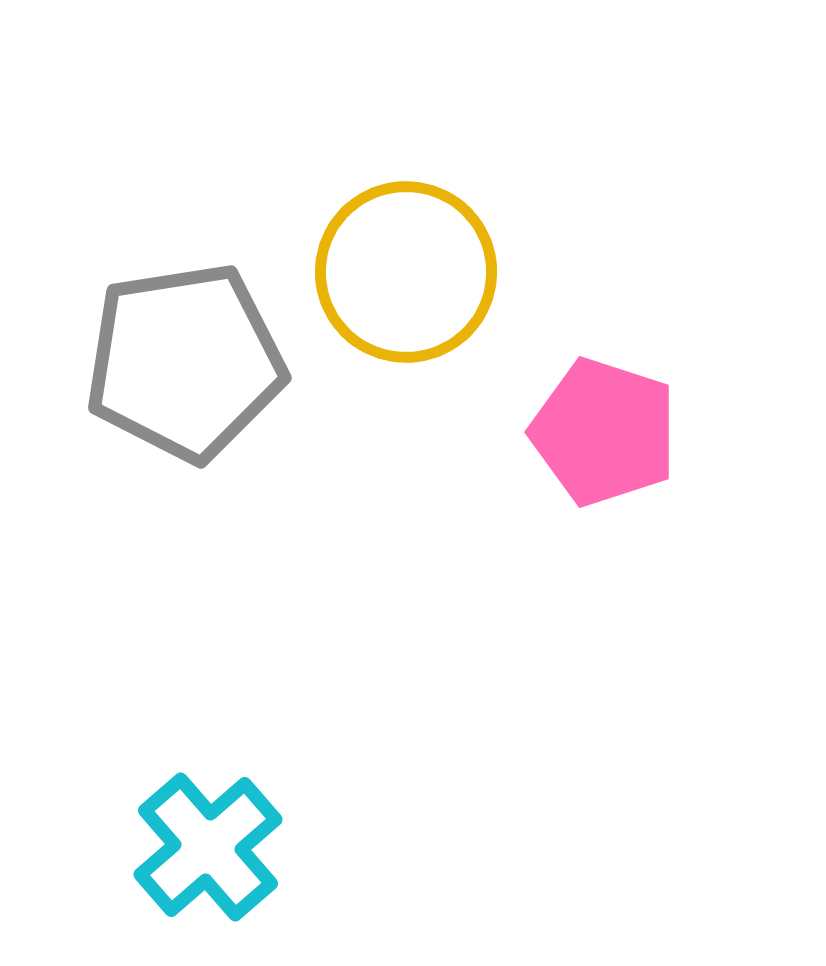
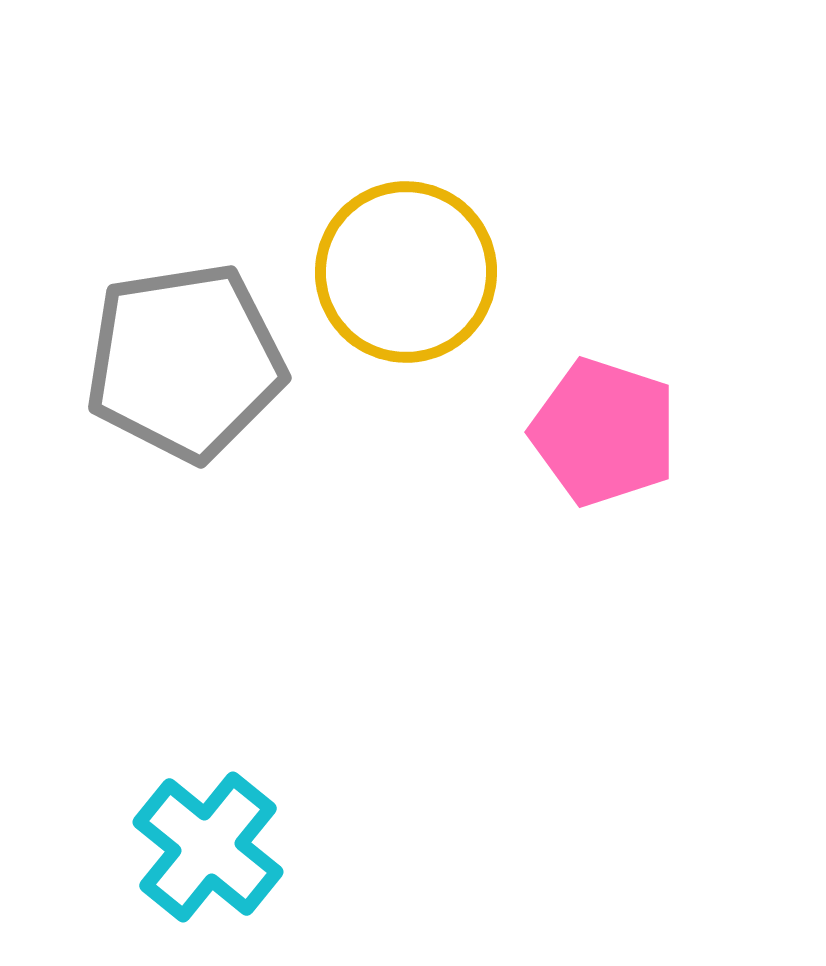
cyan cross: rotated 10 degrees counterclockwise
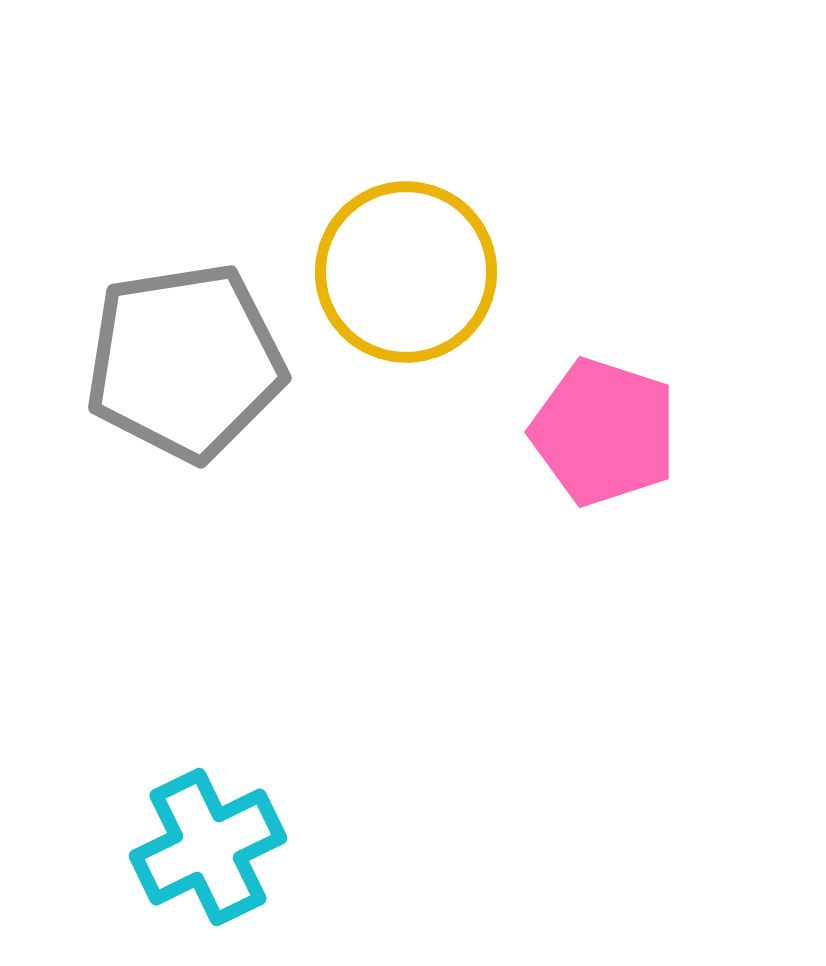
cyan cross: rotated 25 degrees clockwise
